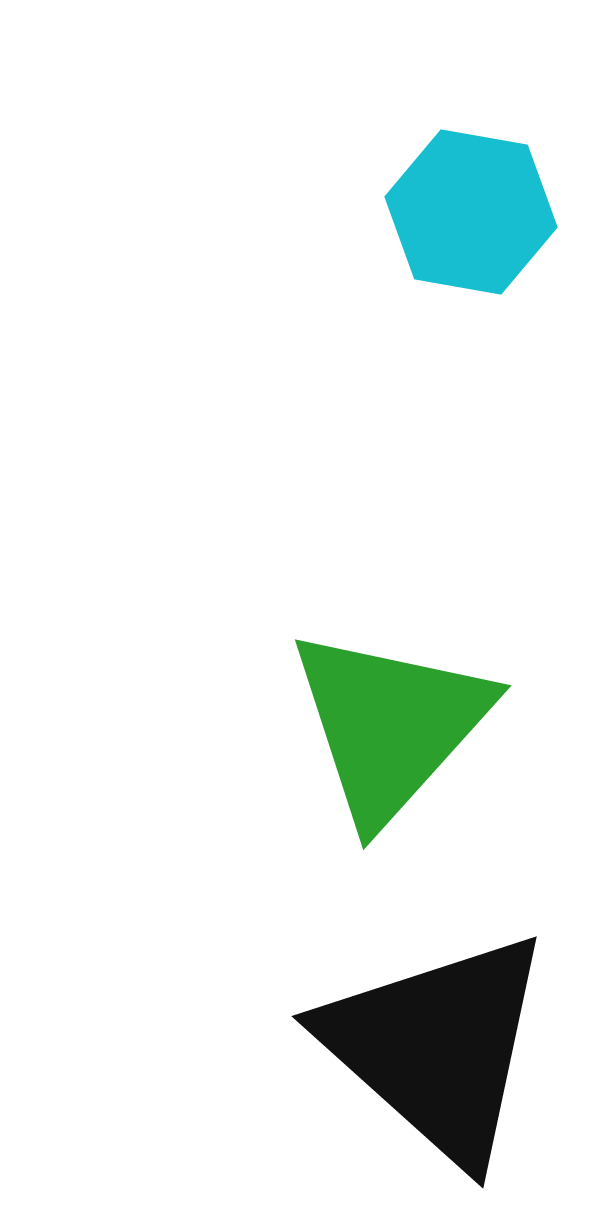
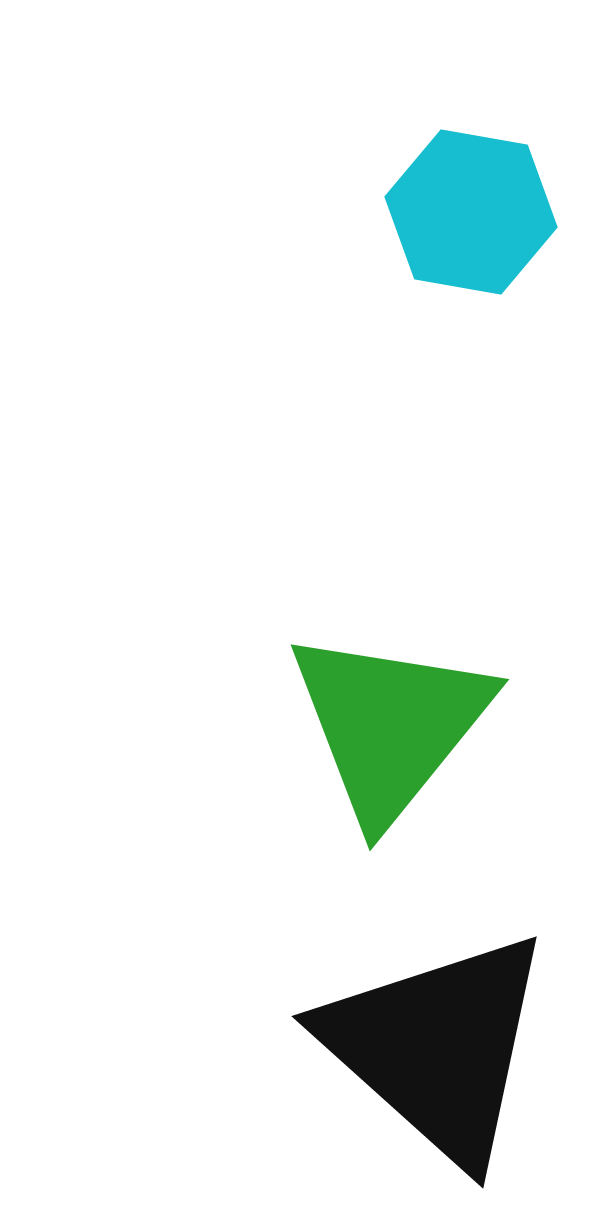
green triangle: rotated 3 degrees counterclockwise
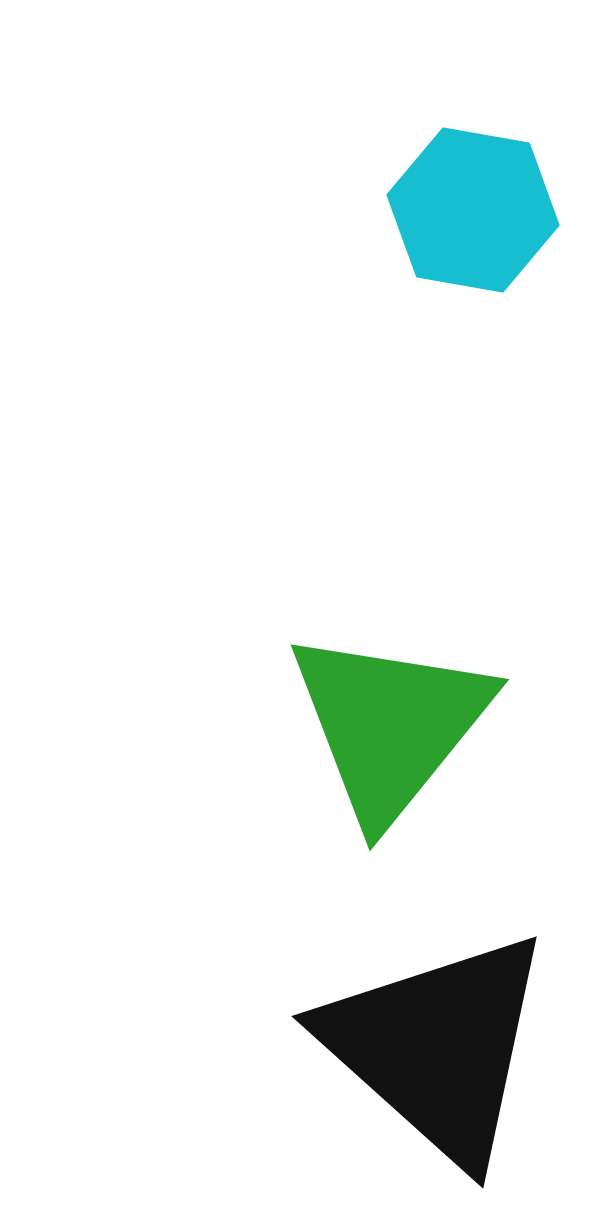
cyan hexagon: moved 2 px right, 2 px up
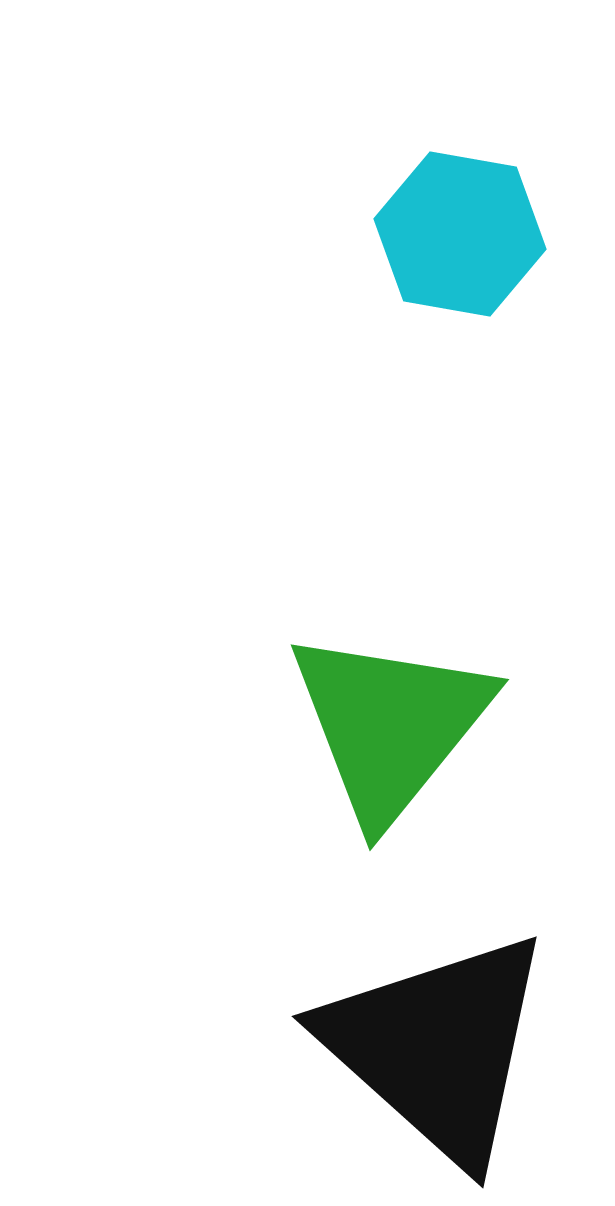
cyan hexagon: moved 13 px left, 24 px down
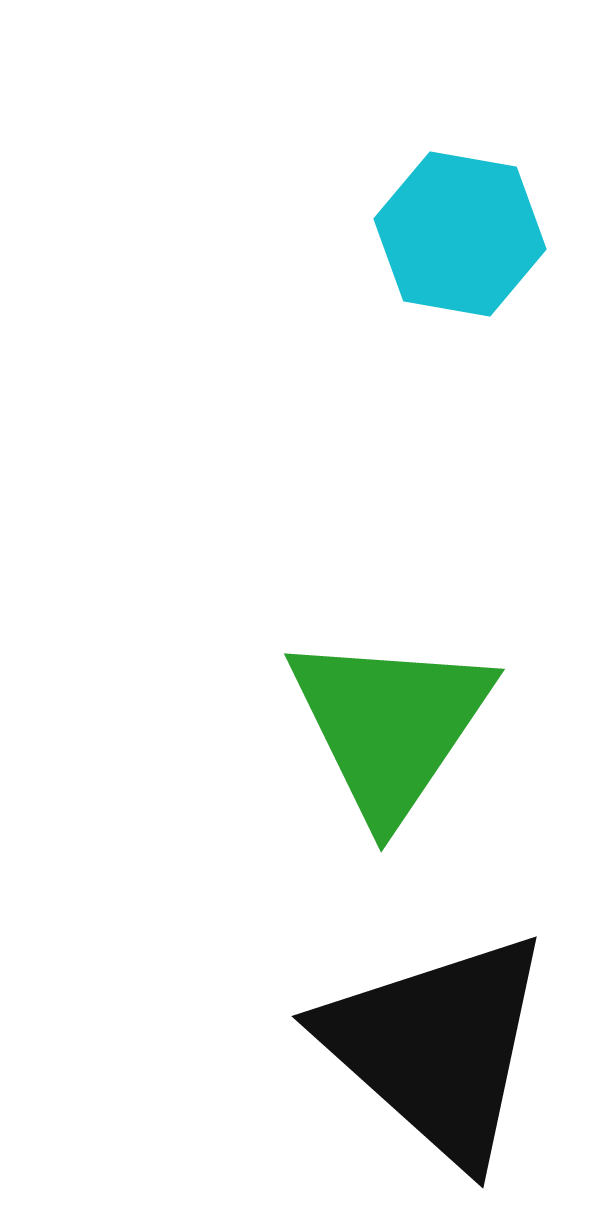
green triangle: rotated 5 degrees counterclockwise
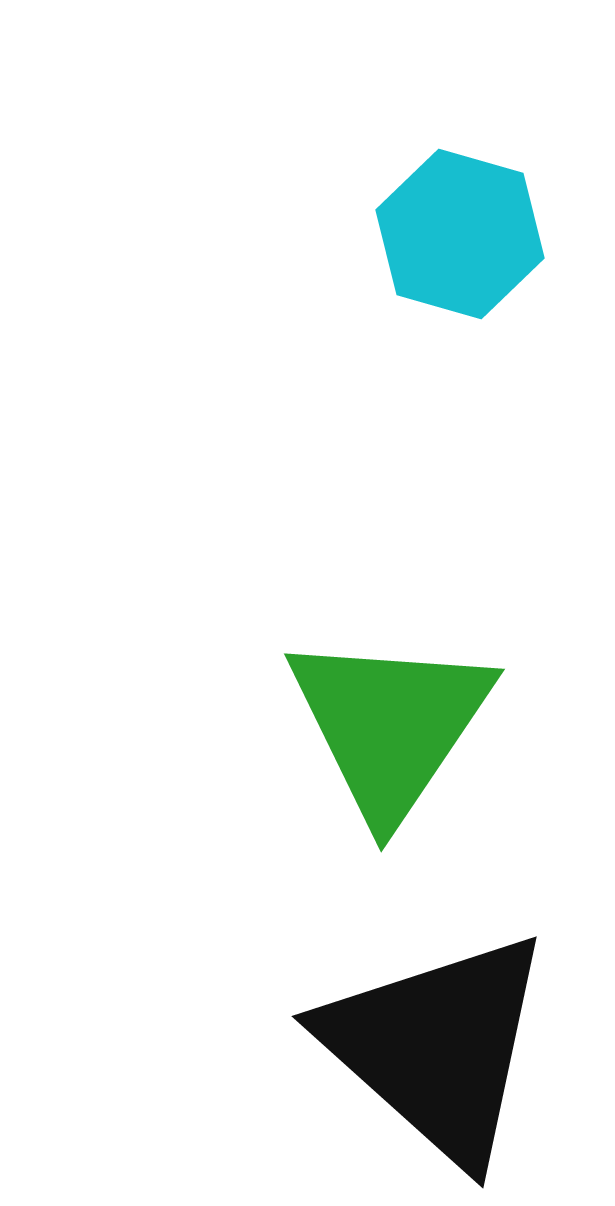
cyan hexagon: rotated 6 degrees clockwise
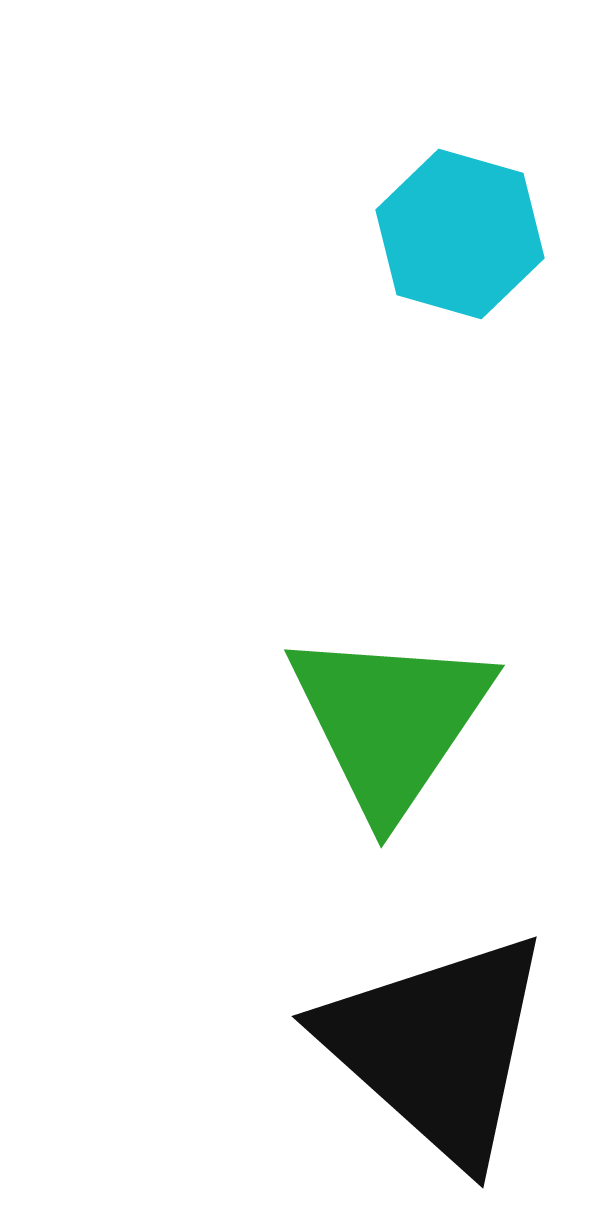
green triangle: moved 4 px up
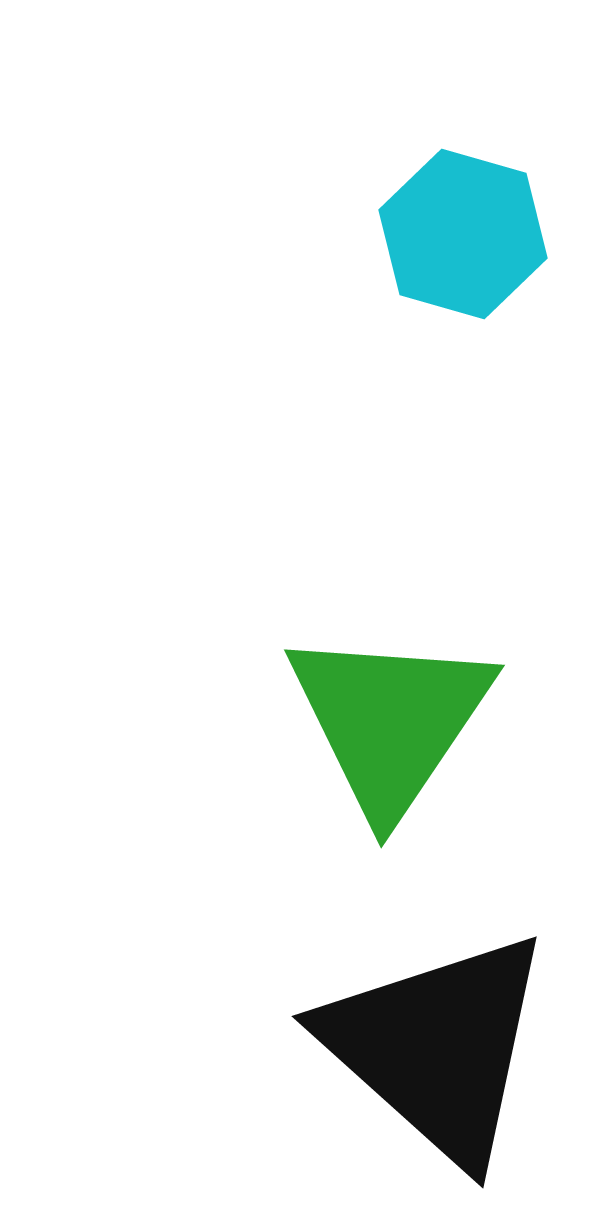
cyan hexagon: moved 3 px right
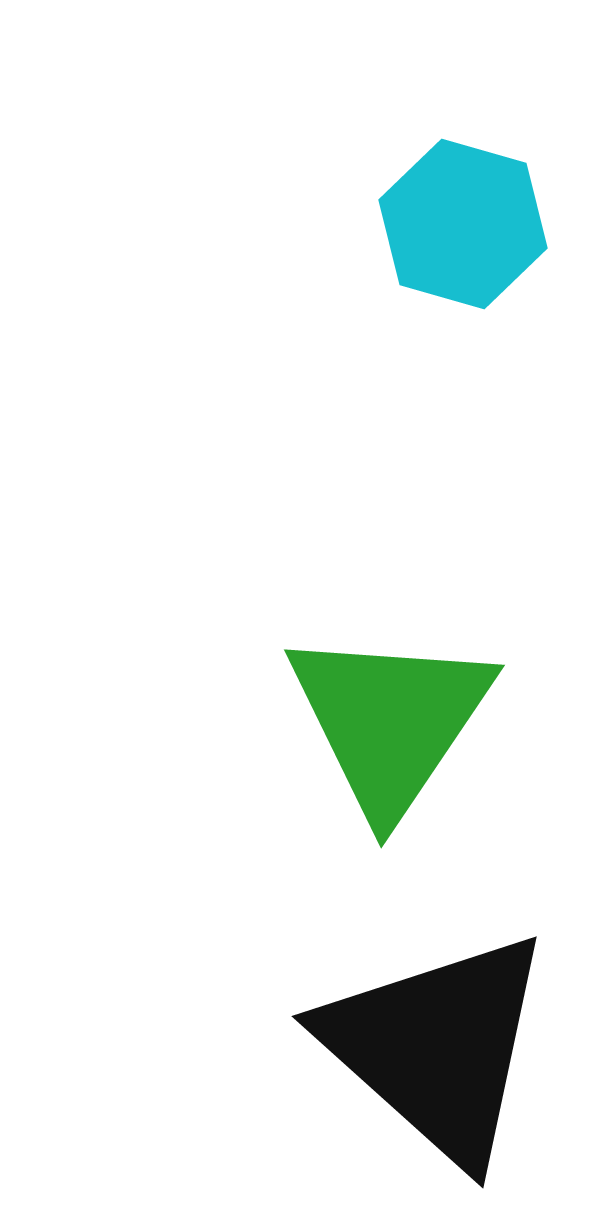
cyan hexagon: moved 10 px up
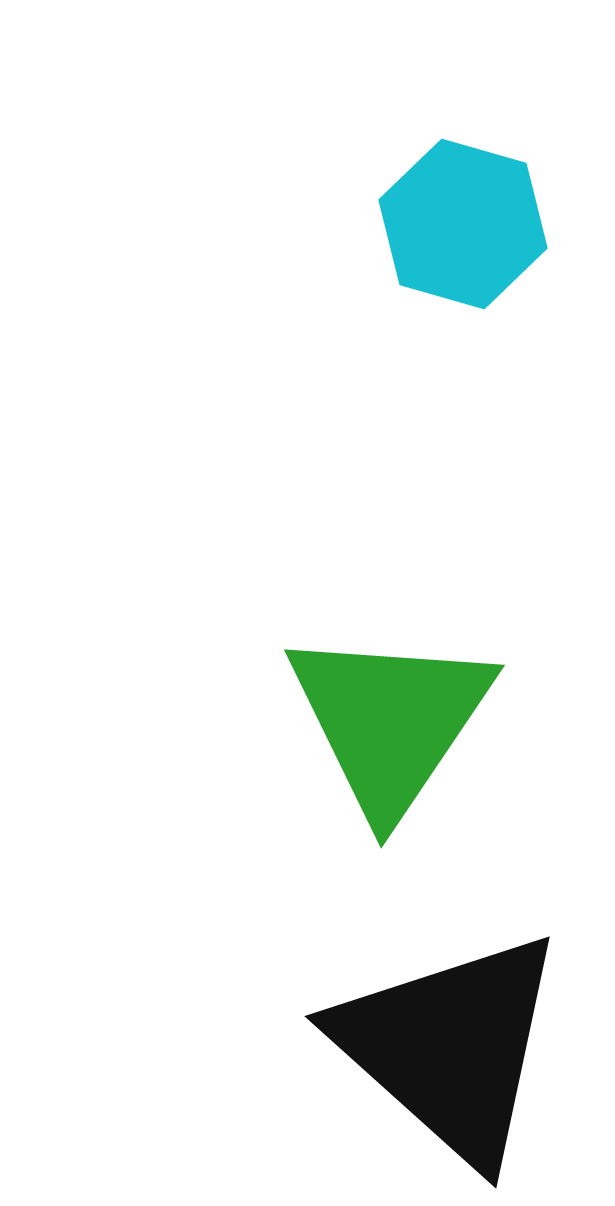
black triangle: moved 13 px right
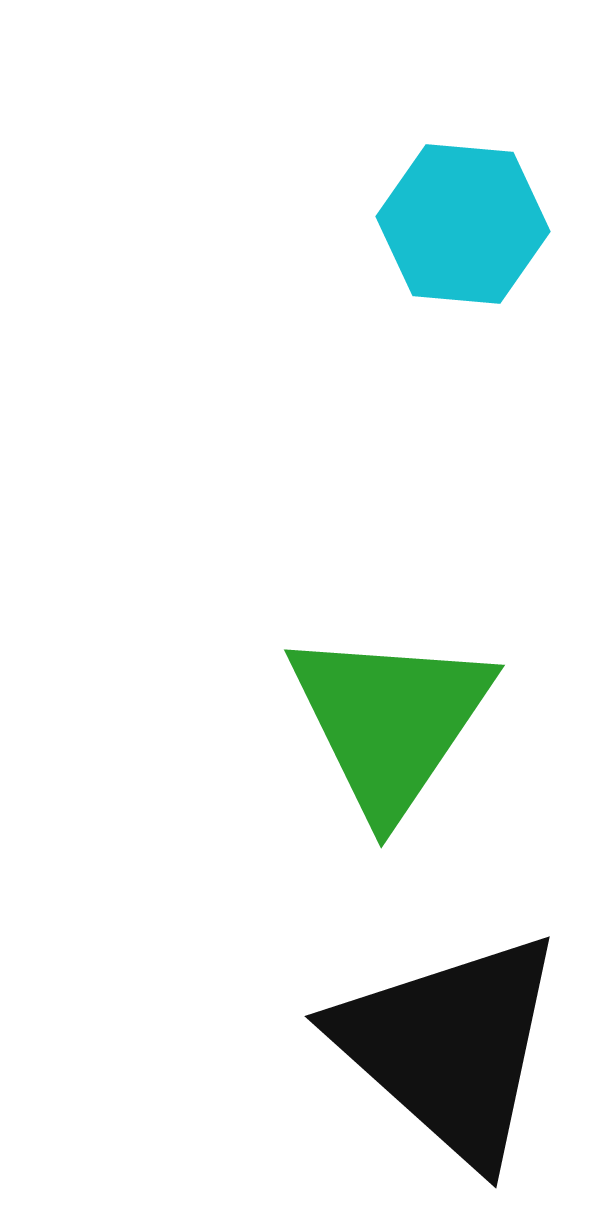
cyan hexagon: rotated 11 degrees counterclockwise
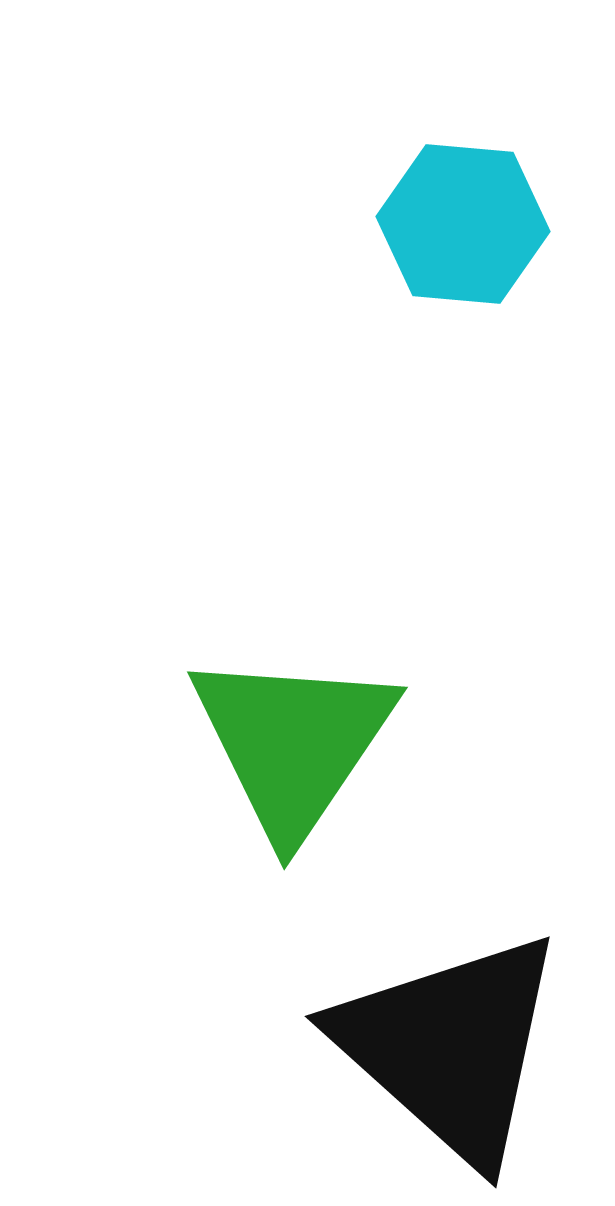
green triangle: moved 97 px left, 22 px down
